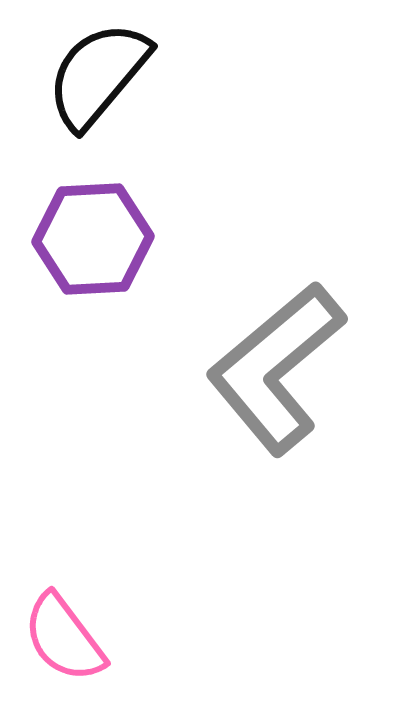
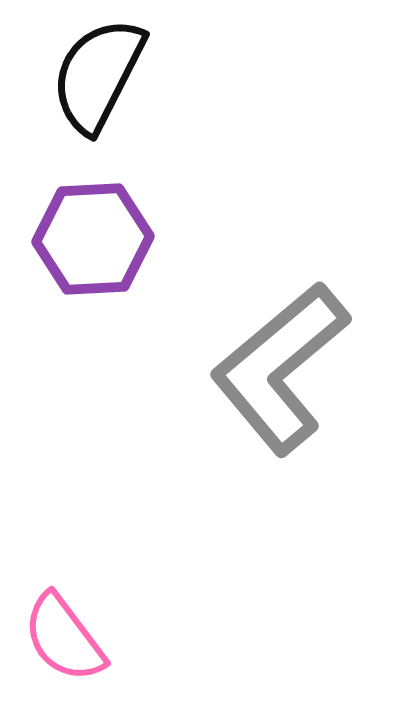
black semicircle: rotated 13 degrees counterclockwise
gray L-shape: moved 4 px right
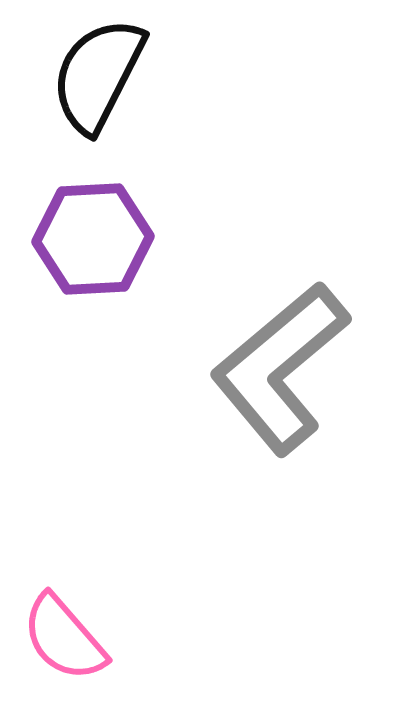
pink semicircle: rotated 4 degrees counterclockwise
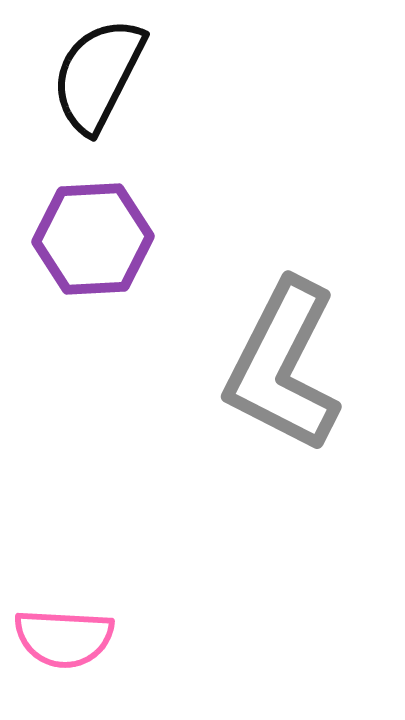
gray L-shape: moved 3 px right, 2 px up; rotated 23 degrees counterclockwise
pink semicircle: rotated 46 degrees counterclockwise
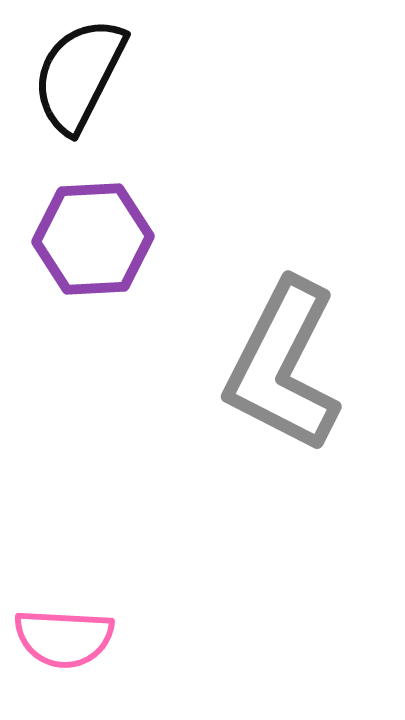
black semicircle: moved 19 px left
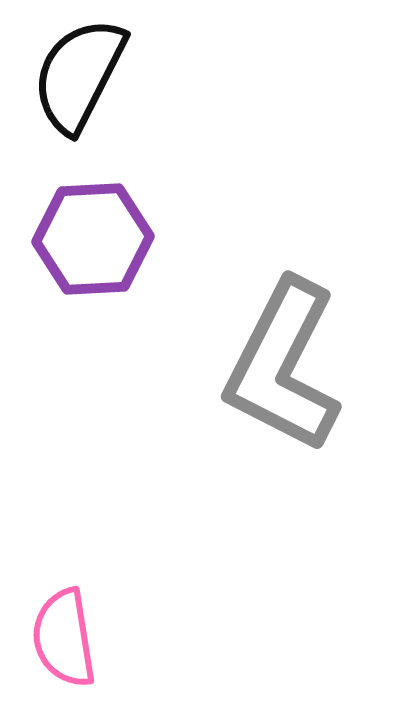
pink semicircle: rotated 78 degrees clockwise
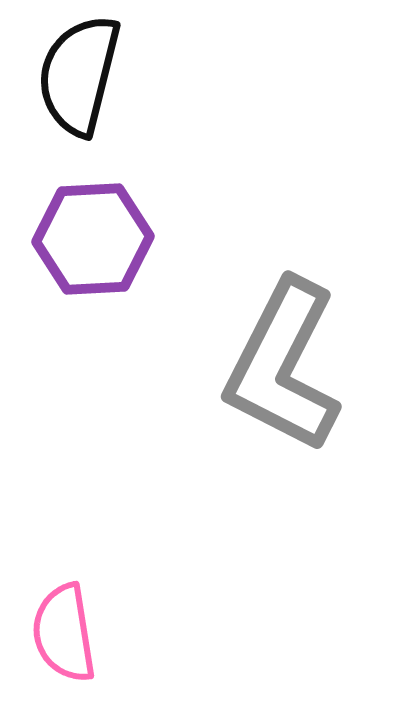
black semicircle: rotated 13 degrees counterclockwise
pink semicircle: moved 5 px up
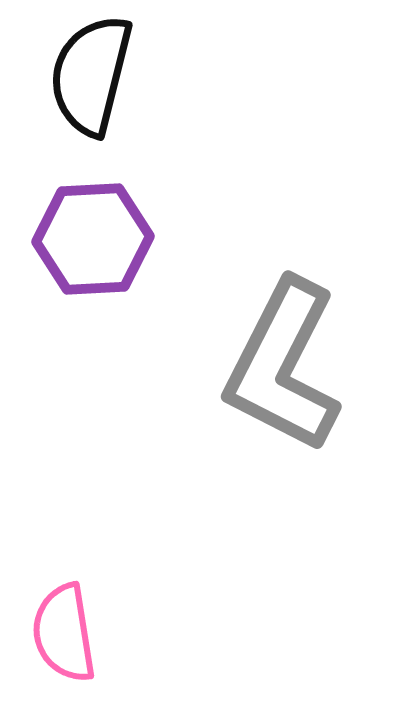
black semicircle: moved 12 px right
